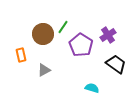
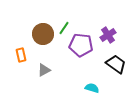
green line: moved 1 px right, 1 px down
purple pentagon: rotated 25 degrees counterclockwise
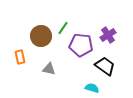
green line: moved 1 px left
brown circle: moved 2 px left, 2 px down
orange rectangle: moved 1 px left, 2 px down
black trapezoid: moved 11 px left, 2 px down
gray triangle: moved 5 px right, 1 px up; rotated 40 degrees clockwise
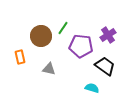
purple pentagon: moved 1 px down
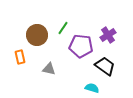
brown circle: moved 4 px left, 1 px up
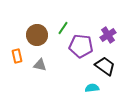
orange rectangle: moved 3 px left, 1 px up
gray triangle: moved 9 px left, 4 px up
cyan semicircle: rotated 24 degrees counterclockwise
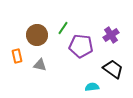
purple cross: moved 3 px right
black trapezoid: moved 8 px right, 3 px down
cyan semicircle: moved 1 px up
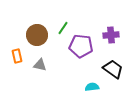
purple cross: rotated 28 degrees clockwise
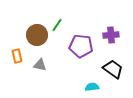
green line: moved 6 px left, 3 px up
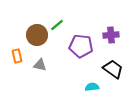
green line: rotated 16 degrees clockwise
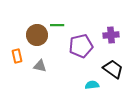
green line: rotated 40 degrees clockwise
purple pentagon: rotated 20 degrees counterclockwise
gray triangle: moved 1 px down
cyan semicircle: moved 2 px up
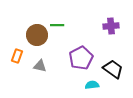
purple cross: moved 9 px up
purple pentagon: moved 12 px down; rotated 15 degrees counterclockwise
orange rectangle: rotated 32 degrees clockwise
